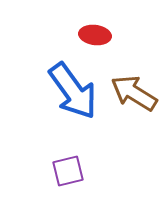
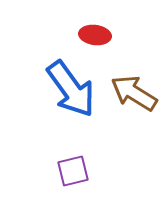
blue arrow: moved 2 px left, 2 px up
purple square: moved 5 px right
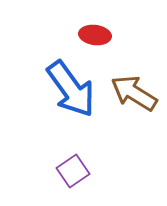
purple square: rotated 20 degrees counterclockwise
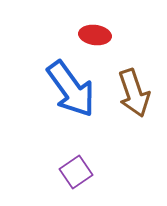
brown arrow: rotated 141 degrees counterclockwise
purple square: moved 3 px right, 1 px down
